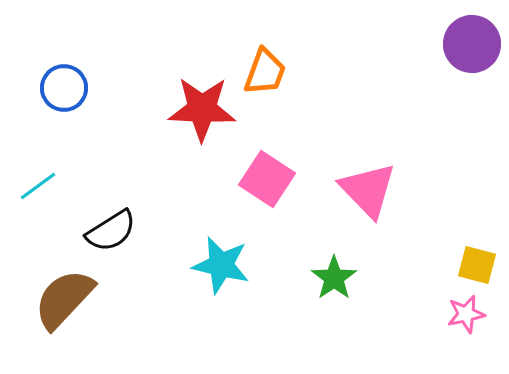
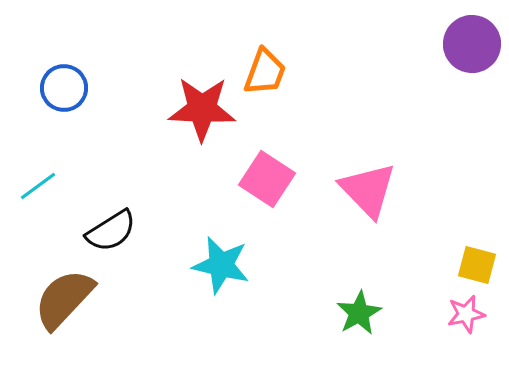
green star: moved 25 px right, 35 px down; rotated 6 degrees clockwise
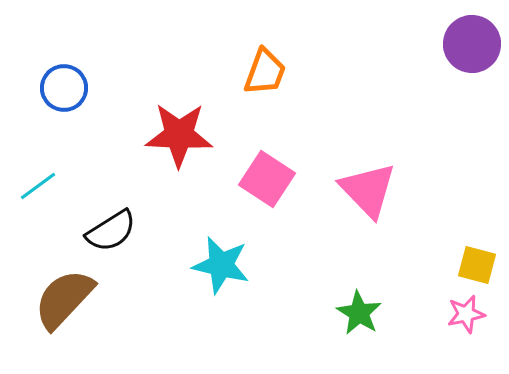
red star: moved 23 px left, 26 px down
green star: rotated 12 degrees counterclockwise
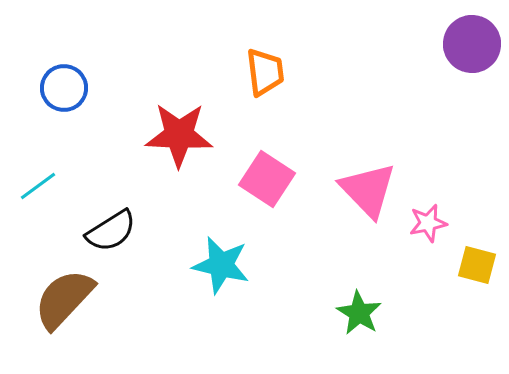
orange trapezoid: rotated 27 degrees counterclockwise
pink star: moved 38 px left, 91 px up
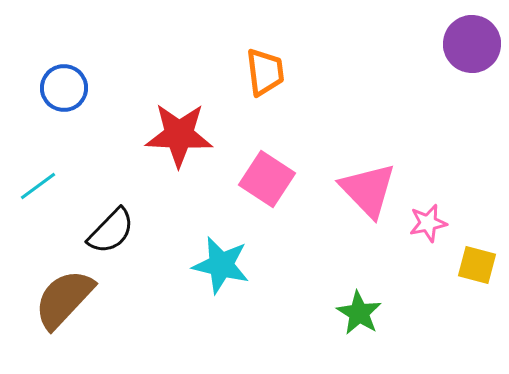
black semicircle: rotated 14 degrees counterclockwise
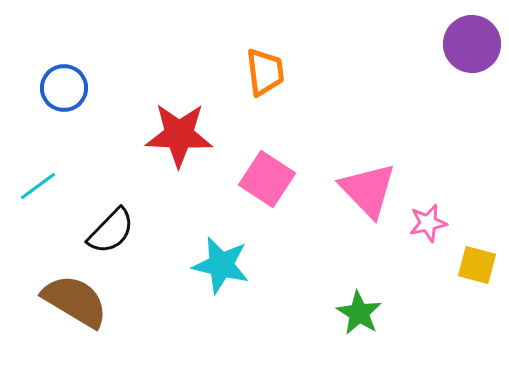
brown semicircle: moved 11 px right, 2 px down; rotated 78 degrees clockwise
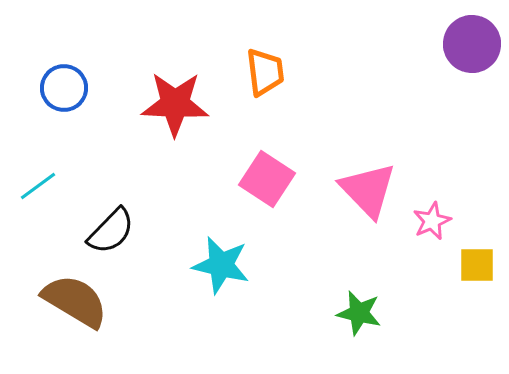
red star: moved 4 px left, 31 px up
pink star: moved 4 px right, 2 px up; rotated 12 degrees counterclockwise
yellow square: rotated 15 degrees counterclockwise
green star: rotated 18 degrees counterclockwise
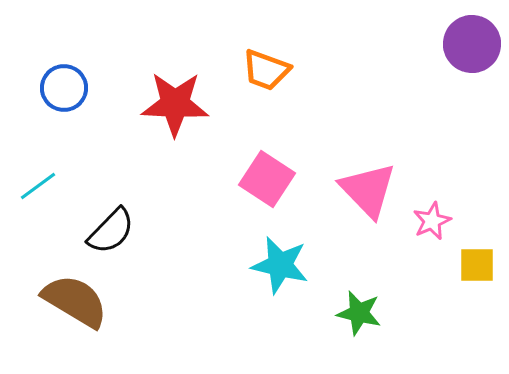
orange trapezoid: moved 1 px right, 2 px up; rotated 117 degrees clockwise
cyan star: moved 59 px right
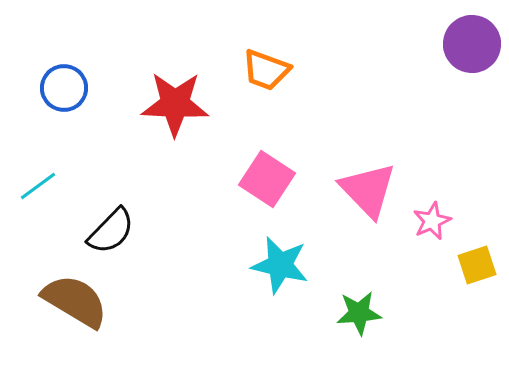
yellow square: rotated 18 degrees counterclockwise
green star: rotated 18 degrees counterclockwise
